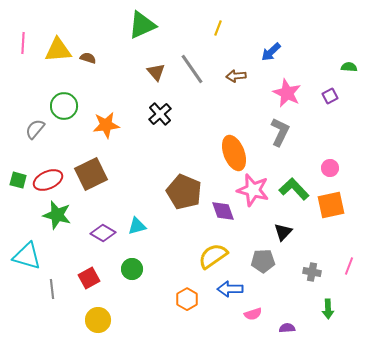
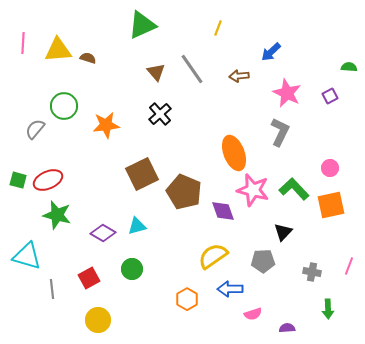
brown arrow at (236, 76): moved 3 px right
brown square at (91, 174): moved 51 px right
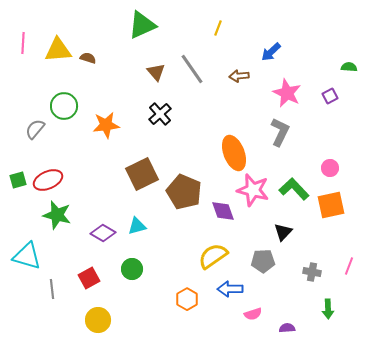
green square at (18, 180): rotated 30 degrees counterclockwise
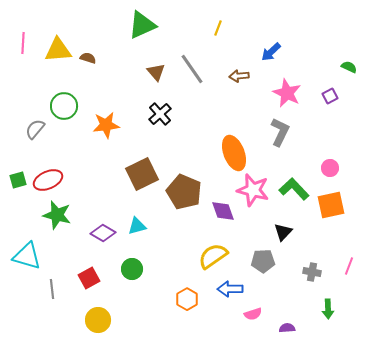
green semicircle at (349, 67): rotated 21 degrees clockwise
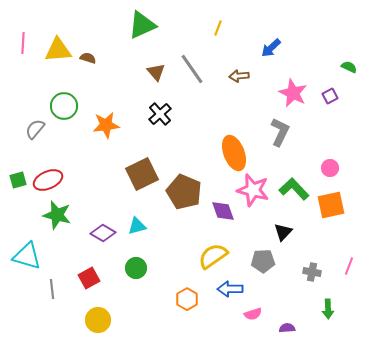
blue arrow at (271, 52): moved 4 px up
pink star at (287, 93): moved 6 px right
green circle at (132, 269): moved 4 px right, 1 px up
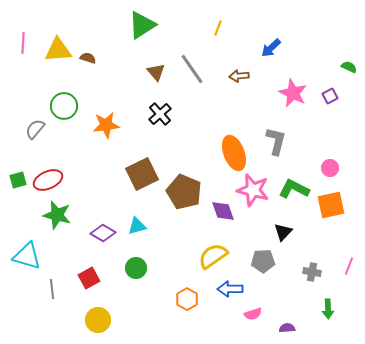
green triangle at (142, 25): rotated 8 degrees counterclockwise
gray L-shape at (280, 132): moved 4 px left, 9 px down; rotated 12 degrees counterclockwise
green L-shape at (294, 189): rotated 20 degrees counterclockwise
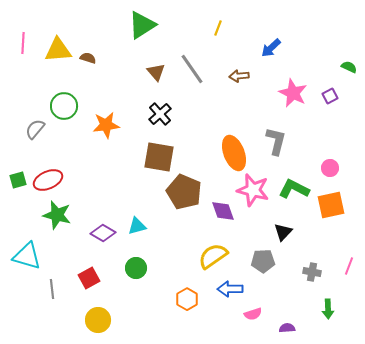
brown square at (142, 174): moved 17 px right, 17 px up; rotated 36 degrees clockwise
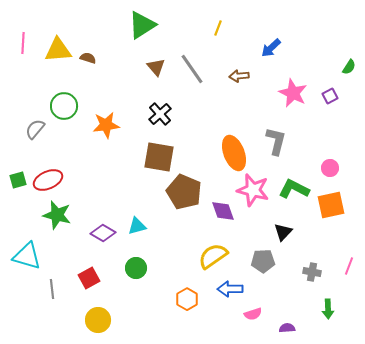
green semicircle at (349, 67): rotated 98 degrees clockwise
brown triangle at (156, 72): moved 5 px up
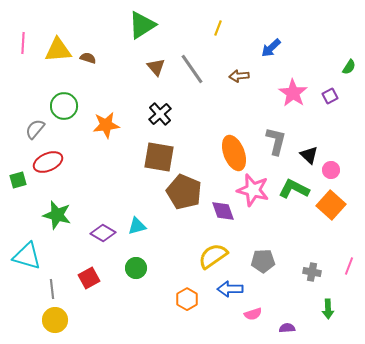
pink star at (293, 93): rotated 8 degrees clockwise
pink circle at (330, 168): moved 1 px right, 2 px down
red ellipse at (48, 180): moved 18 px up
orange square at (331, 205): rotated 36 degrees counterclockwise
black triangle at (283, 232): moved 26 px right, 77 px up; rotated 30 degrees counterclockwise
yellow circle at (98, 320): moved 43 px left
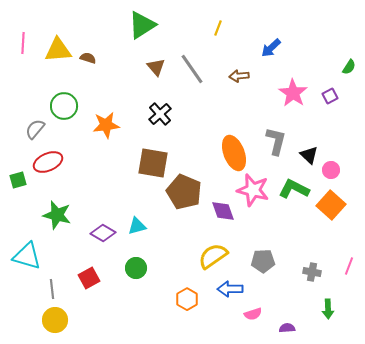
brown square at (159, 157): moved 6 px left, 6 px down
